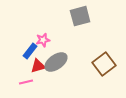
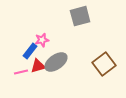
pink star: moved 1 px left
pink line: moved 5 px left, 10 px up
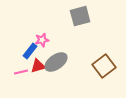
brown square: moved 2 px down
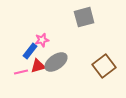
gray square: moved 4 px right, 1 px down
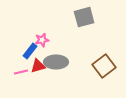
gray ellipse: rotated 35 degrees clockwise
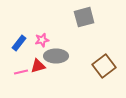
blue rectangle: moved 11 px left, 8 px up
gray ellipse: moved 6 px up
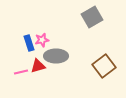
gray square: moved 8 px right; rotated 15 degrees counterclockwise
blue rectangle: moved 10 px right; rotated 56 degrees counterclockwise
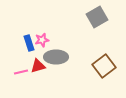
gray square: moved 5 px right
gray ellipse: moved 1 px down
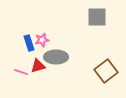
gray square: rotated 30 degrees clockwise
brown square: moved 2 px right, 5 px down
pink line: rotated 32 degrees clockwise
